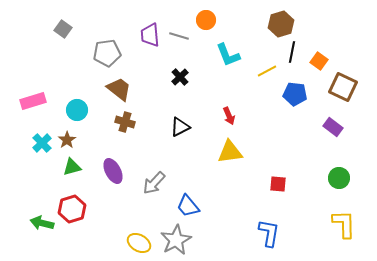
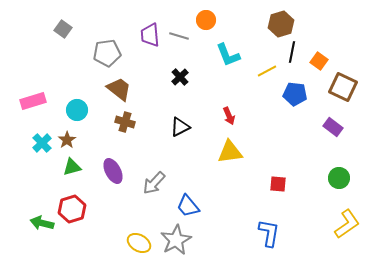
yellow L-shape: moved 3 px right; rotated 56 degrees clockwise
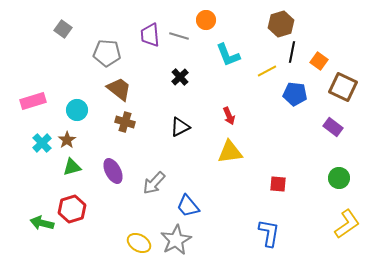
gray pentagon: rotated 12 degrees clockwise
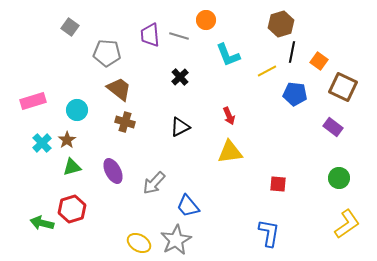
gray square: moved 7 px right, 2 px up
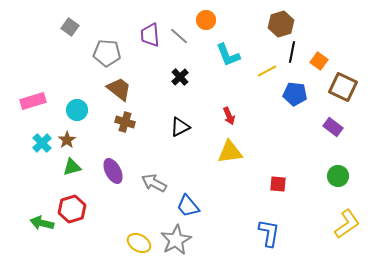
gray line: rotated 24 degrees clockwise
green circle: moved 1 px left, 2 px up
gray arrow: rotated 75 degrees clockwise
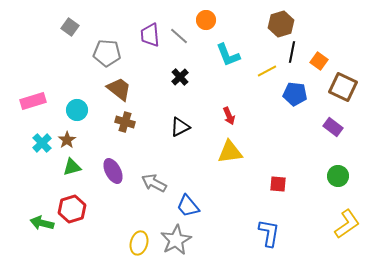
yellow ellipse: rotated 75 degrees clockwise
